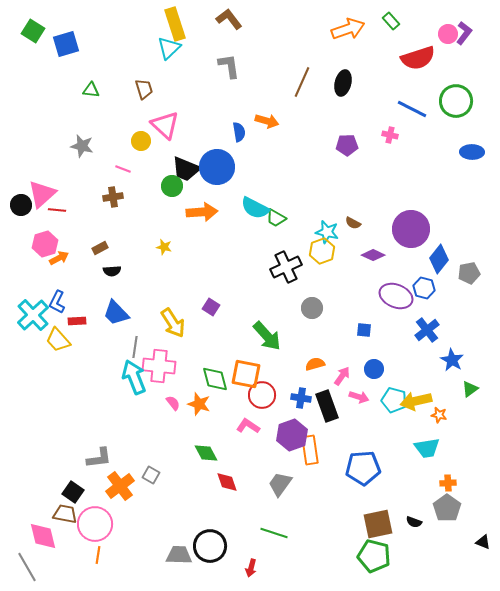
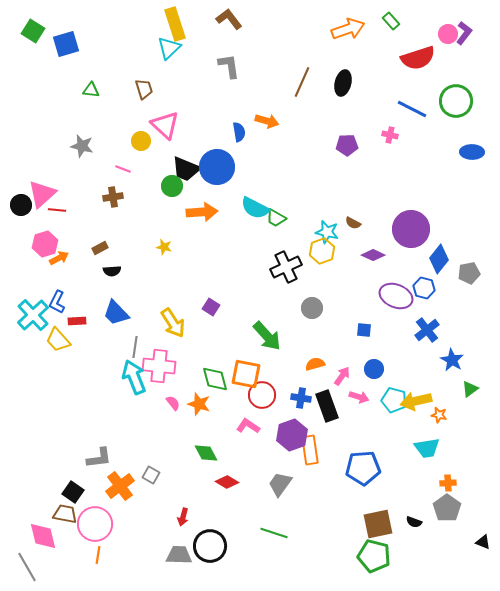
red diamond at (227, 482): rotated 40 degrees counterclockwise
red arrow at (251, 568): moved 68 px left, 51 px up
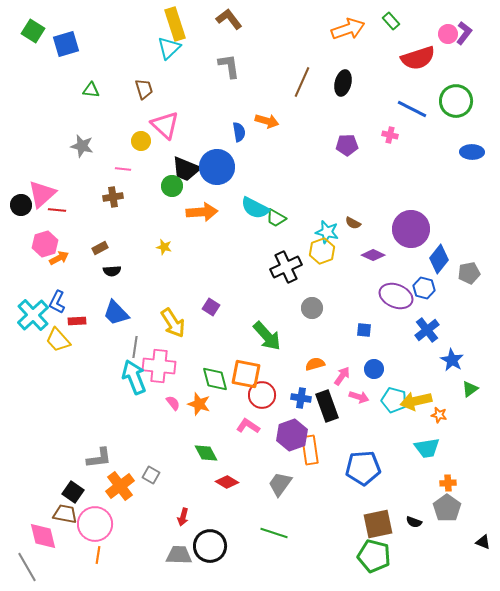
pink line at (123, 169): rotated 14 degrees counterclockwise
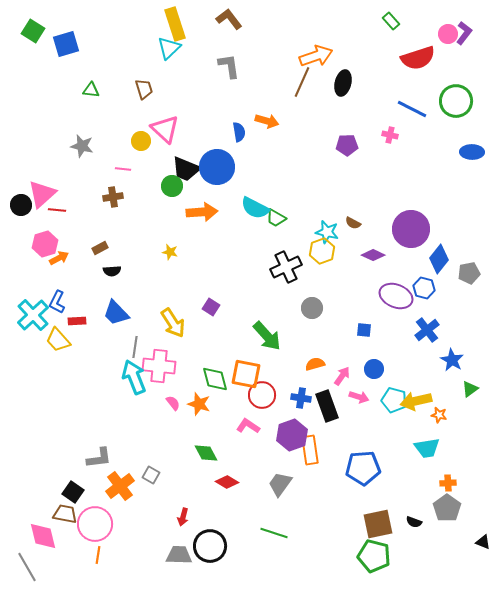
orange arrow at (348, 29): moved 32 px left, 27 px down
pink triangle at (165, 125): moved 4 px down
yellow star at (164, 247): moved 6 px right, 5 px down
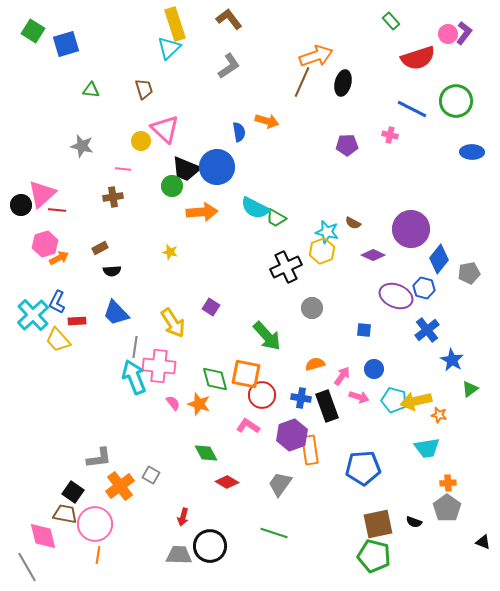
gray L-shape at (229, 66): rotated 64 degrees clockwise
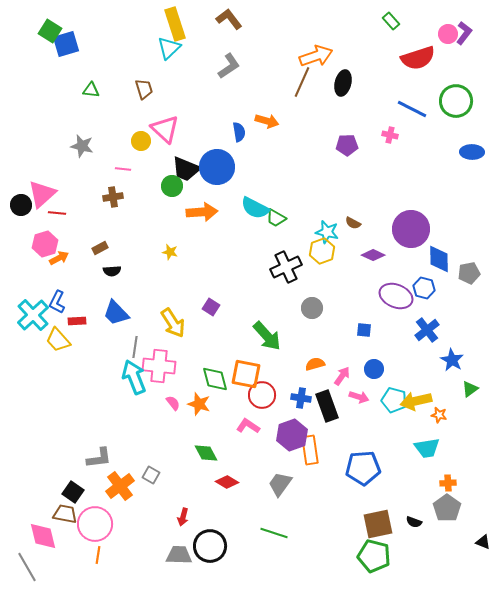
green square at (33, 31): moved 17 px right
red line at (57, 210): moved 3 px down
blue diamond at (439, 259): rotated 40 degrees counterclockwise
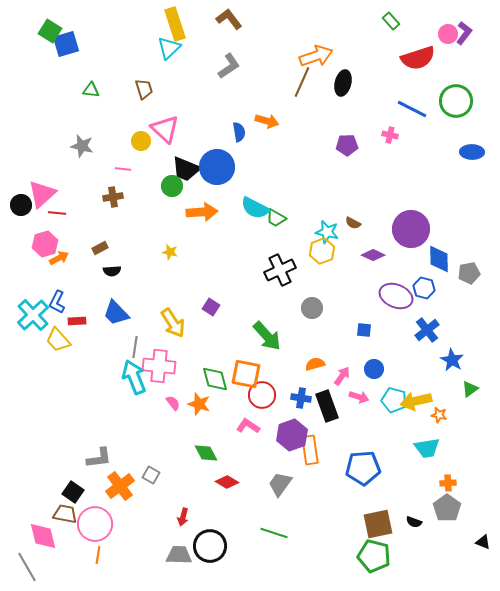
black cross at (286, 267): moved 6 px left, 3 px down
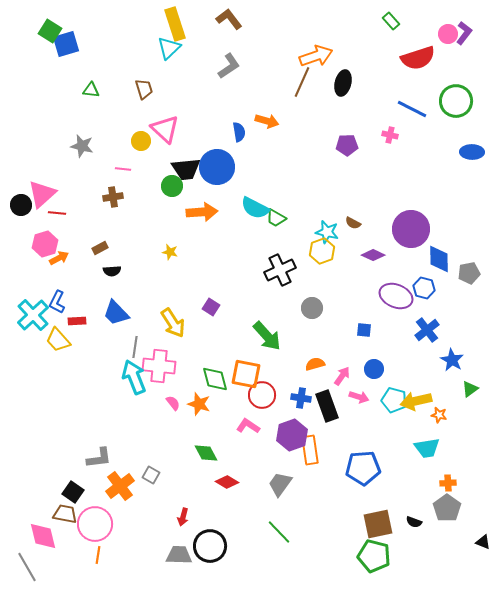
black trapezoid at (186, 169): rotated 28 degrees counterclockwise
green line at (274, 533): moved 5 px right, 1 px up; rotated 28 degrees clockwise
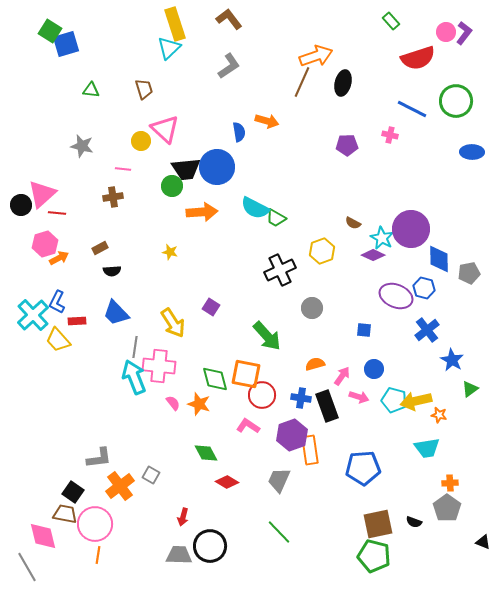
pink circle at (448, 34): moved 2 px left, 2 px up
cyan star at (327, 232): moved 55 px right, 6 px down; rotated 15 degrees clockwise
orange cross at (448, 483): moved 2 px right
gray trapezoid at (280, 484): moved 1 px left, 4 px up; rotated 12 degrees counterclockwise
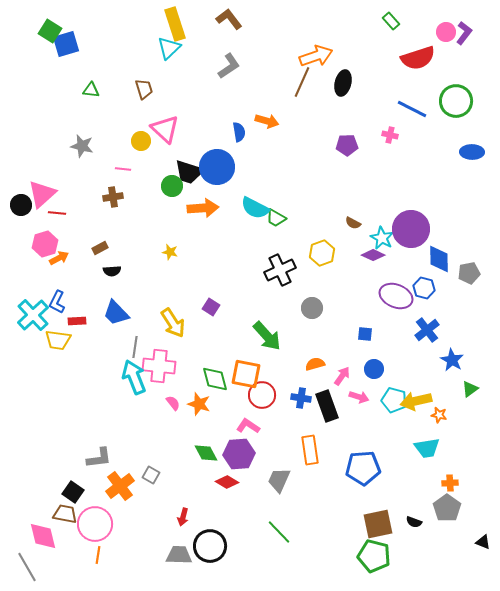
black trapezoid at (186, 169): moved 3 px right, 3 px down; rotated 24 degrees clockwise
orange arrow at (202, 212): moved 1 px right, 4 px up
yellow hexagon at (322, 251): moved 2 px down
blue square at (364, 330): moved 1 px right, 4 px down
yellow trapezoid at (58, 340): rotated 40 degrees counterclockwise
purple hexagon at (292, 435): moved 53 px left, 19 px down; rotated 16 degrees clockwise
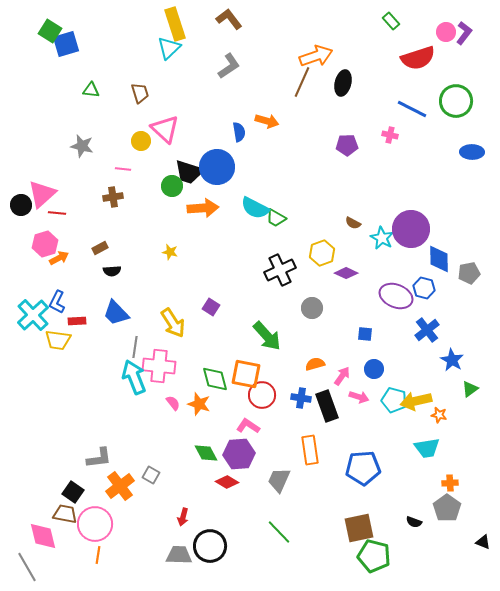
brown trapezoid at (144, 89): moved 4 px left, 4 px down
purple diamond at (373, 255): moved 27 px left, 18 px down
brown square at (378, 524): moved 19 px left, 4 px down
